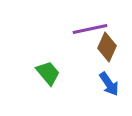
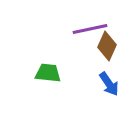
brown diamond: moved 1 px up
green trapezoid: rotated 44 degrees counterclockwise
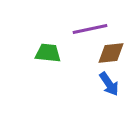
brown diamond: moved 4 px right, 7 px down; rotated 60 degrees clockwise
green trapezoid: moved 20 px up
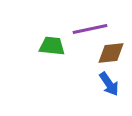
green trapezoid: moved 4 px right, 7 px up
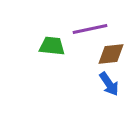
brown diamond: moved 1 px down
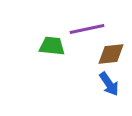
purple line: moved 3 px left
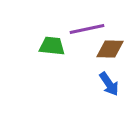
brown diamond: moved 1 px left, 5 px up; rotated 8 degrees clockwise
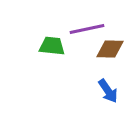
blue arrow: moved 1 px left, 7 px down
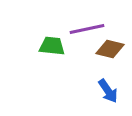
brown diamond: rotated 12 degrees clockwise
